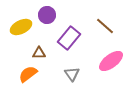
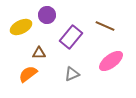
brown line: rotated 18 degrees counterclockwise
purple rectangle: moved 2 px right, 1 px up
gray triangle: rotated 42 degrees clockwise
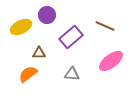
purple rectangle: rotated 10 degrees clockwise
gray triangle: rotated 28 degrees clockwise
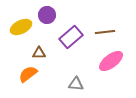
brown line: moved 6 px down; rotated 30 degrees counterclockwise
gray triangle: moved 4 px right, 10 px down
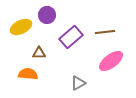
orange semicircle: rotated 42 degrees clockwise
gray triangle: moved 2 px right, 1 px up; rotated 35 degrees counterclockwise
